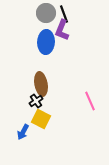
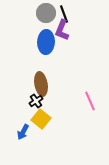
yellow square: rotated 12 degrees clockwise
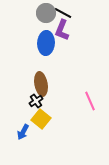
black line: moved 1 px left, 1 px up; rotated 42 degrees counterclockwise
blue ellipse: moved 1 px down
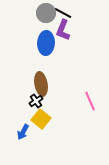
purple L-shape: moved 1 px right
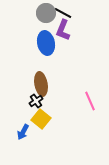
blue ellipse: rotated 15 degrees counterclockwise
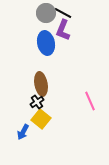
black cross: moved 1 px right, 1 px down
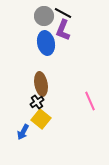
gray circle: moved 2 px left, 3 px down
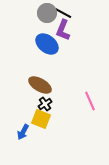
gray circle: moved 3 px right, 3 px up
blue ellipse: moved 1 px right, 1 px down; rotated 40 degrees counterclockwise
brown ellipse: moved 1 px left, 1 px down; rotated 50 degrees counterclockwise
black cross: moved 8 px right, 2 px down
yellow square: rotated 18 degrees counterclockwise
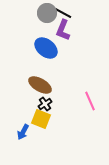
blue ellipse: moved 1 px left, 4 px down
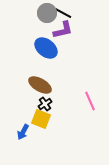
purple L-shape: rotated 125 degrees counterclockwise
